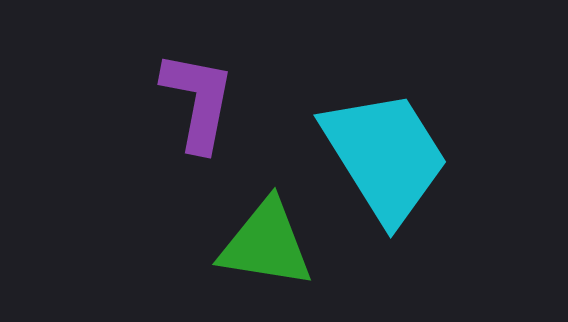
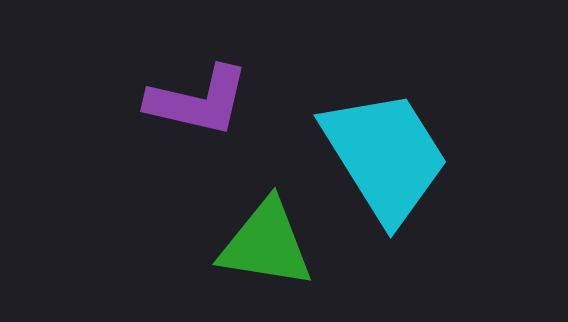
purple L-shape: rotated 92 degrees clockwise
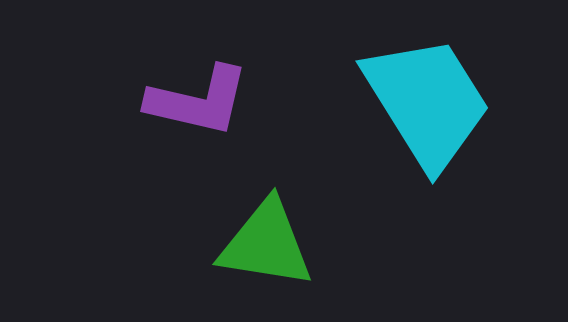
cyan trapezoid: moved 42 px right, 54 px up
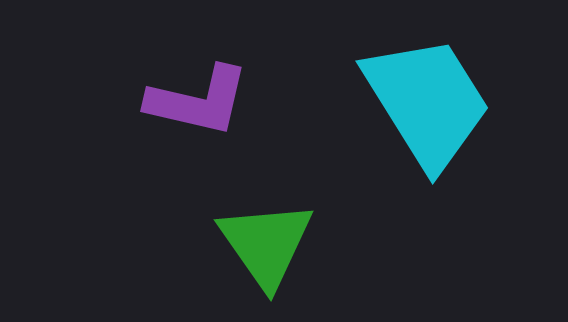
green triangle: rotated 46 degrees clockwise
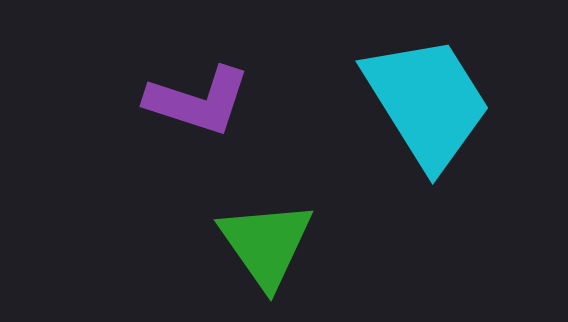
purple L-shape: rotated 5 degrees clockwise
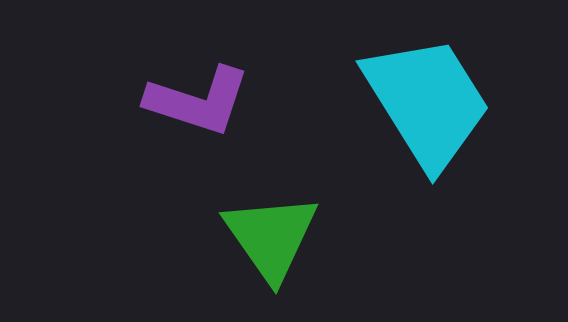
green triangle: moved 5 px right, 7 px up
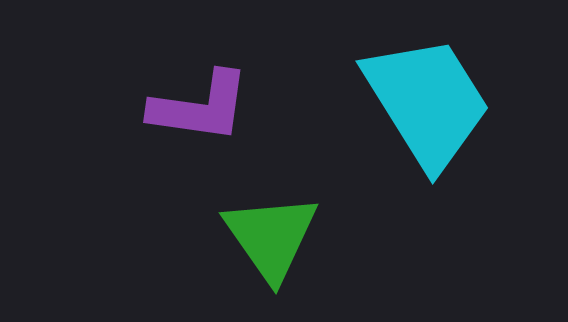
purple L-shape: moved 2 px right, 6 px down; rotated 10 degrees counterclockwise
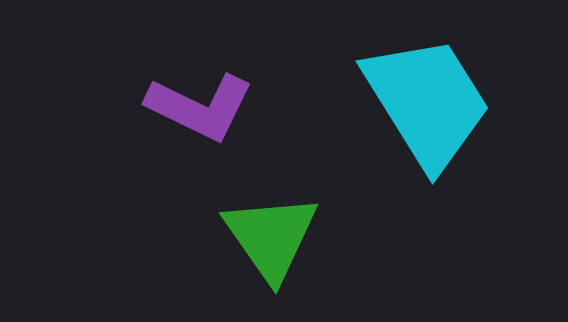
purple L-shape: rotated 18 degrees clockwise
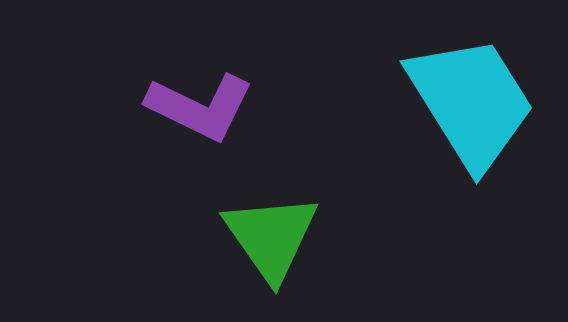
cyan trapezoid: moved 44 px right
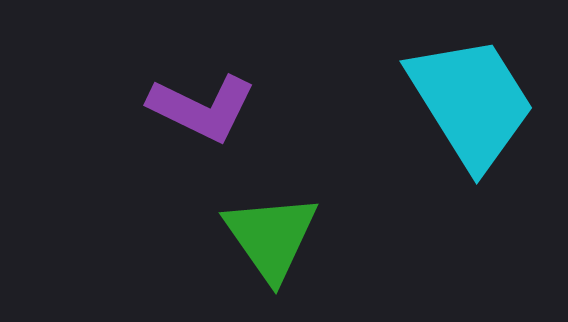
purple L-shape: moved 2 px right, 1 px down
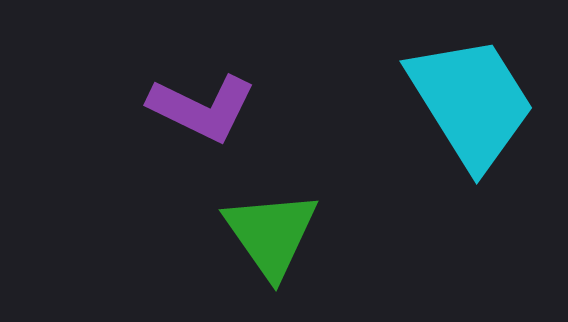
green triangle: moved 3 px up
